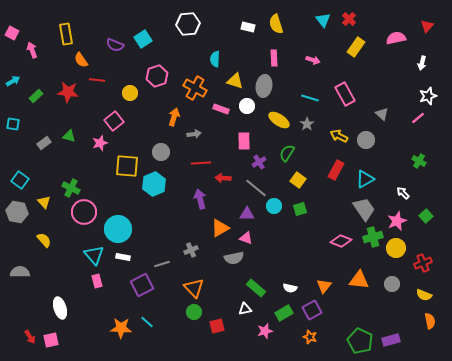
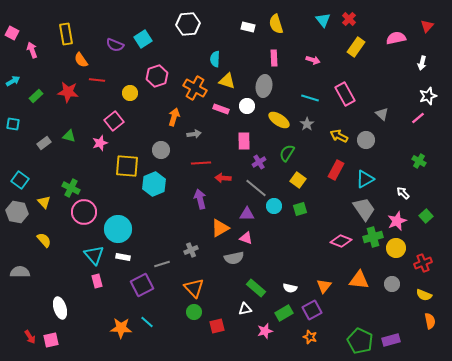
yellow triangle at (235, 81): moved 8 px left
gray circle at (161, 152): moved 2 px up
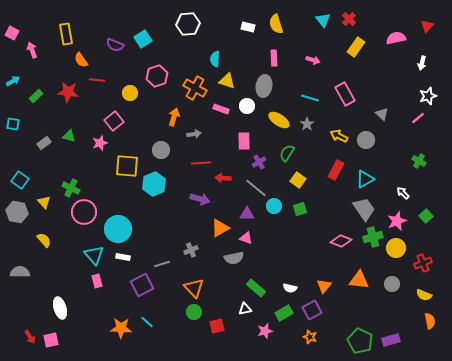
purple arrow at (200, 199): rotated 120 degrees clockwise
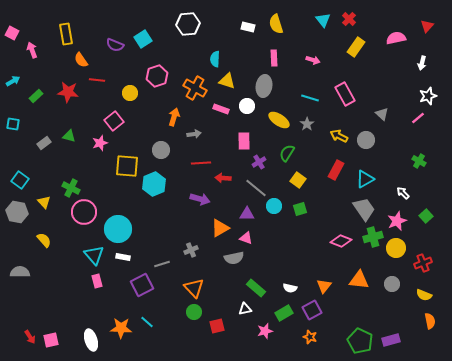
white ellipse at (60, 308): moved 31 px right, 32 px down
